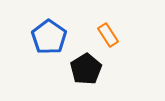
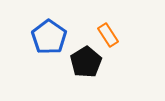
black pentagon: moved 7 px up
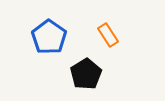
black pentagon: moved 12 px down
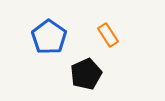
black pentagon: rotated 8 degrees clockwise
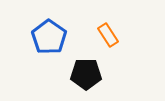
black pentagon: rotated 24 degrees clockwise
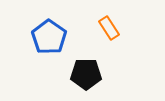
orange rectangle: moved 1 px right, 7 px up
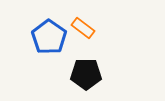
orange rectangle: moved 26 px left; rotated 20 degrees counterclockwise
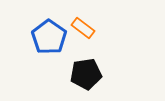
black pentagon: rotated 8 degrees counterclockwise
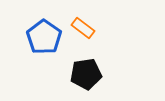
blue pentagon: moved 5 px left
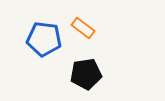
blue pentagon: moved 2 px down; rotated 28 degrees counterclockwise
